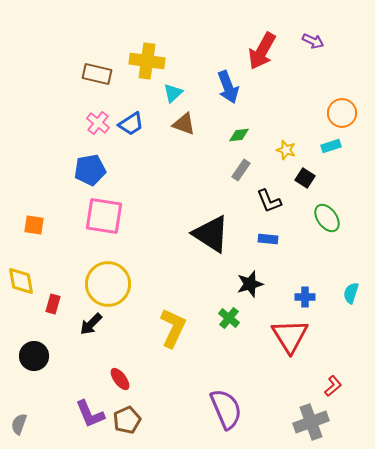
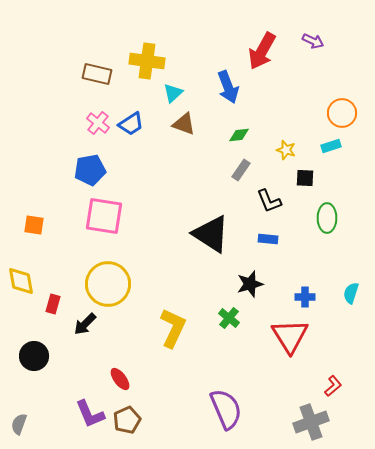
black square: rotated 30 degrees counterclockwise
green ellipse: rotated 36 degrees clockwise
black arrow: moved 6 px left
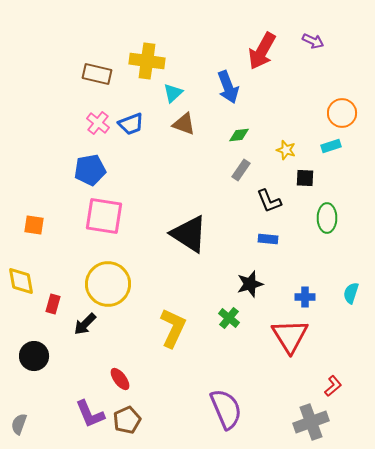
blue trapezoid: rotated 12 degrees clockwise
black triangle: moved 22 px left
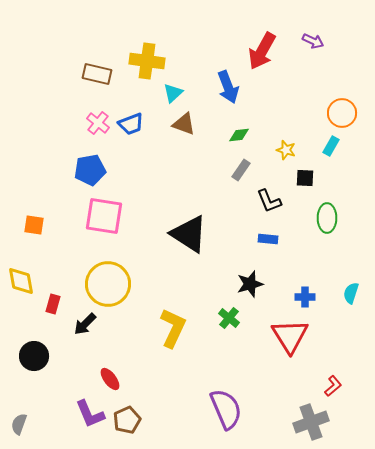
cyan rectangle: rotated 42 degrees counterclockwise
red ellipse: moved 10 px left
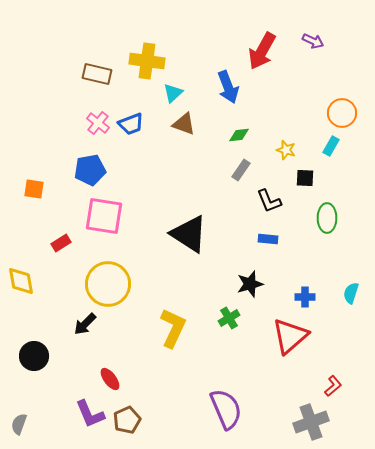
orange square: moved 36 px up
red rectangle: moved 8 px right, 61 px up; rotated 42 degrees clockwise
green cross: rotated 20 degrees clockwise
red triangle: rotated 21 degrees clockwise
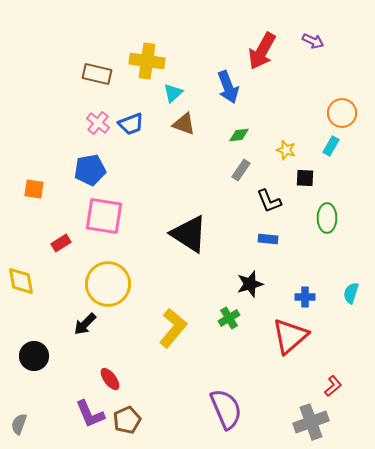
yellow L-shape: rotated 15 degrees clockwise
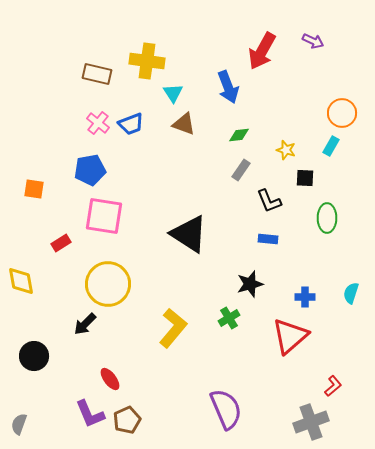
cyan triangle: rotated 20 degrees counterclockwise
